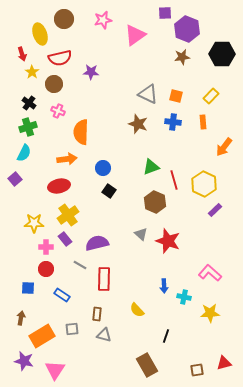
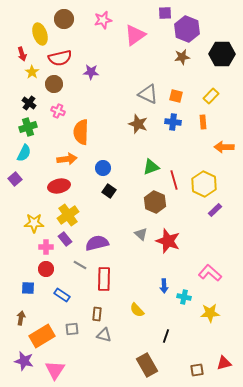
orange arrow at (224, 147): rotated 54 degrees clockwise
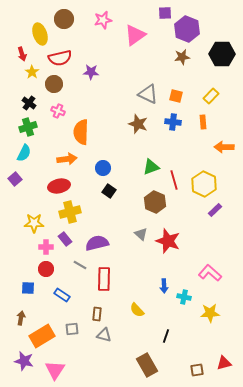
yellow cross at (68, 215): moved 2 px right, 3 px up; rotated 20 degrees clockwise
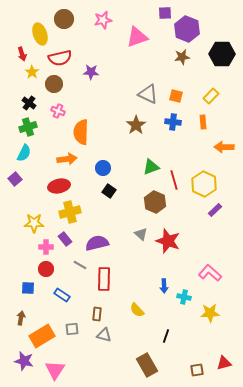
pink triangle at (135, 35): moved 2 px right, 2 px down; rotated 15 degrees clockwise
brown star at (138, 124): moved 2 px left, 1 px down; rotated 18 degrees clockwise
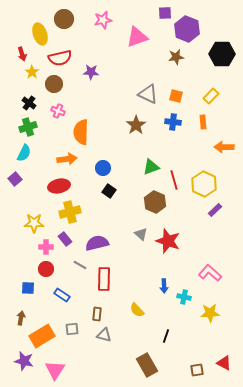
brown star at (182, 57): moved 6 px left
red triangle at (224, 363): rotated 42 degrees clockwise
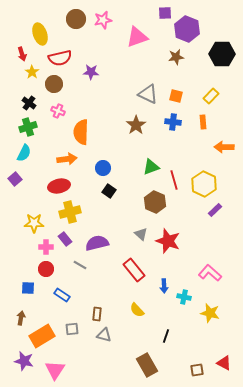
brown circle at (64, 19): moved 12 px right
red rectangle at (104, 279): moved 30 px right, 9 px up; rotated 40 degrees counterclockwise
yellow star at (210, 313): rotated 18 degrees clockwise
